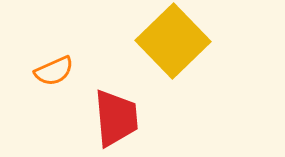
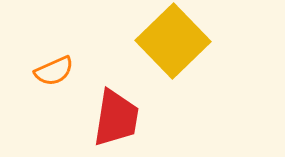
red trapezoid: rotated 14 degrees clockwise
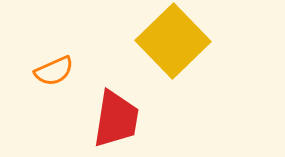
red trapezoid: moved 1 px down
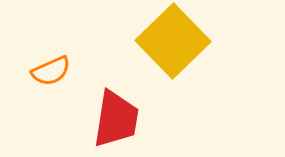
orange semicircle: moved 3 px left
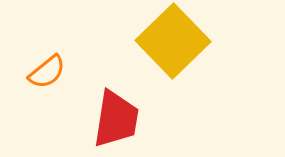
orange semicircle: moved 4 px left, 1 px down; rotated 15 degrees counterclockwise
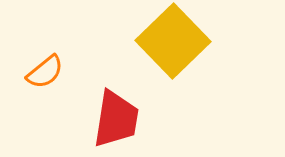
orange semicircle: moved 2 px left
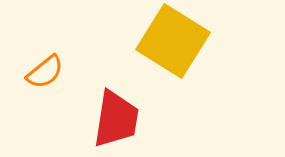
yellow square: rotated 14 degrees counterclockwise
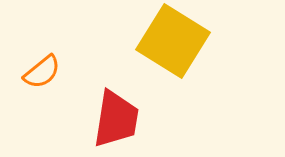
orange semicircle: moved 3 px left
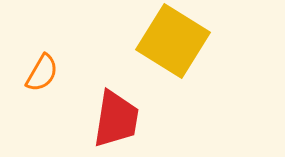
orange semicircle: moved 1 px down; rotated 21 degrees counterclockwise
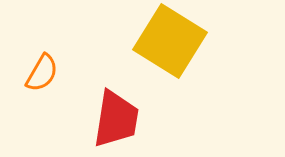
yellow square: moved 3 px left
